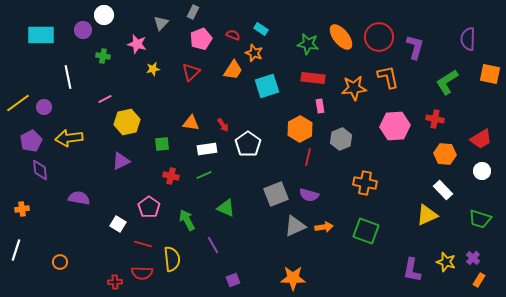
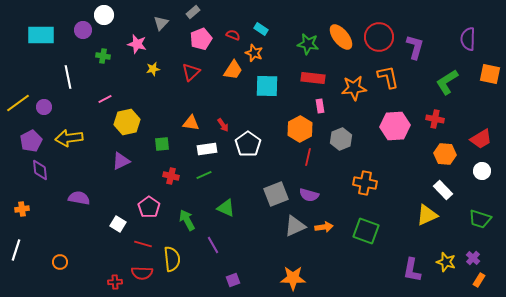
gray rectangle at (193, 12): rotated 24 degrees clockwise
cyan square at (267, 86): rotated 20 degrees clockwise
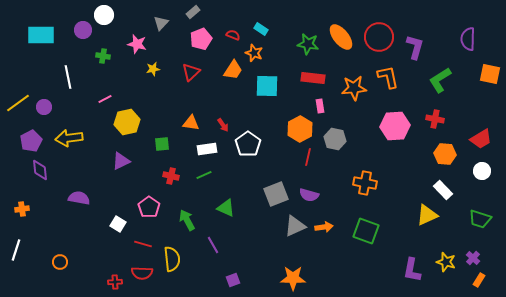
green L-shape at (447, 82): moved 7 px left, 2 px up
gray hexagon at (341, 139): moved 6 px left; rotated 25 degrees counterclockwise
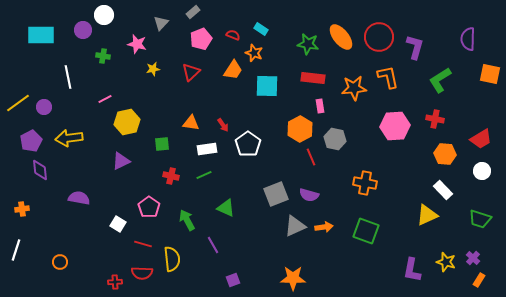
red line at (308, 157): moved 3 px right; rotated 36 degrees counterclockwise
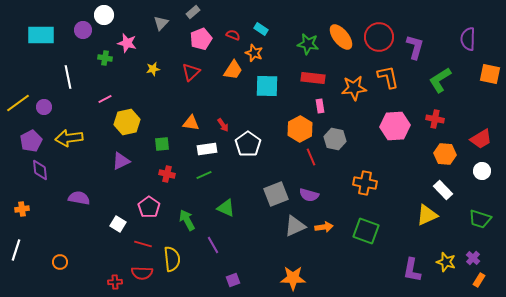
pink star at (137, 44): moved 10 px left, 1 px up
green cross at (103, 56): moved 2 px right, 2 px down
red cross at (171, 176): moved 4 px left, 2 px up
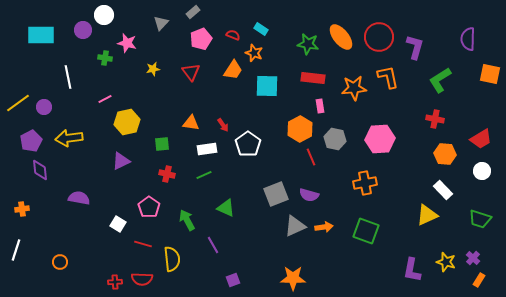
red triangle at (191, 72): rotated 24 degrees counterclockwise
pink hexagon at (395, 126): moved 15 px left, 13 px down
orange cross at (365, 183): rotated 20 degrees counterclockwise
red semicircle at (142, 273): moved 6 px down
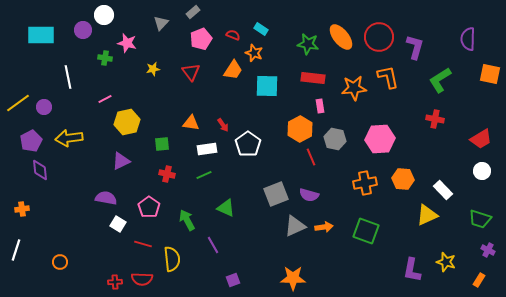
orange hexagon at (445, 154): moved 42 px left, 25 px down
purple semicircle at (79, 198): moved 27 px right
purple cross at (473, 258): moved 15 px right, 8 px up; rotated 16 degrees counterclockwise
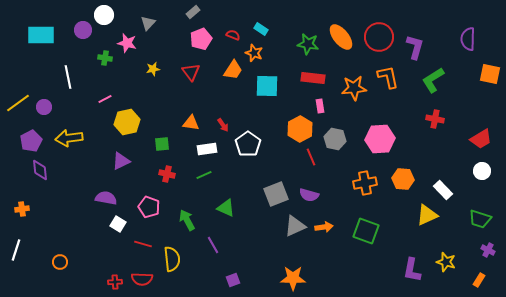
gray triangle at (161, 23): moved 13 px left
green L-shape at (440, 80): moved 7 px left
pink pentagon at (149, 207): rotated 15 degrees counterclockwise
